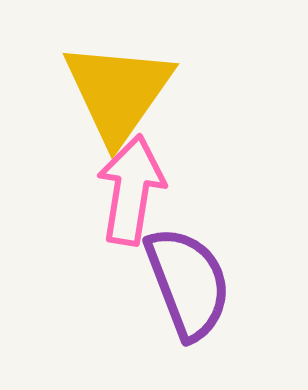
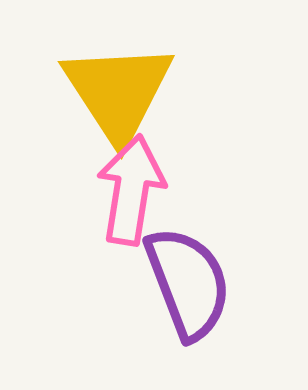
yellow triangle: rotated 8 degrees counterclockwise
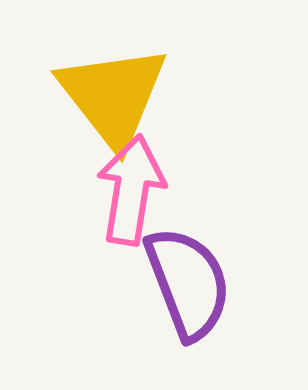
yellow triangle: moved 5 px left, 4 px down; rotated 5 degrees counterclockwise
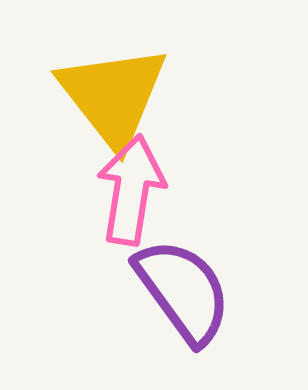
purple semicircle: moved 5 px left, 8 px down; rotated 15 degrees counterclockwise
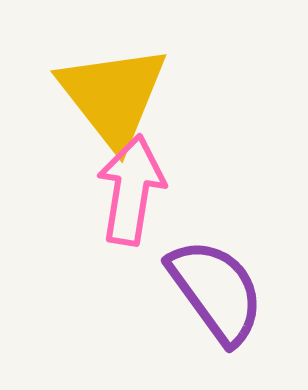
purple semicircle: moved 33 px right
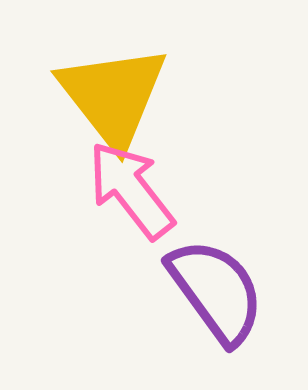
pink arrow: rotated 47 degrees counterclockwise
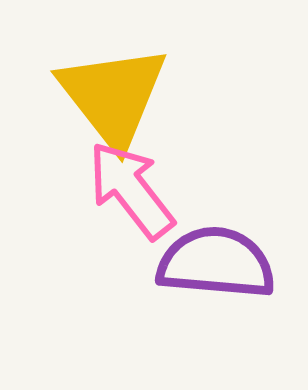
purple semicircle: moved 28 px up; rotated 49 degrees counterclockwise
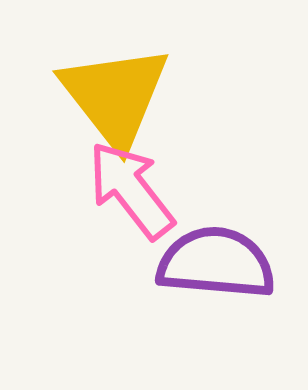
yellow triangle: moved 2 px right
